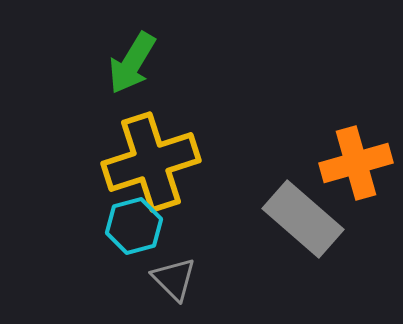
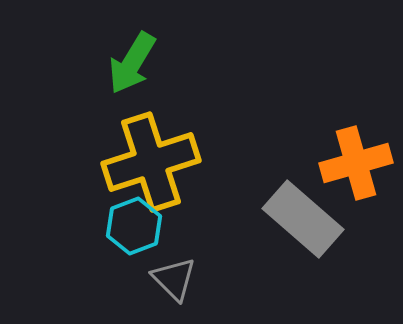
cyan hexagon: rotated 6 degrees counterclockwise
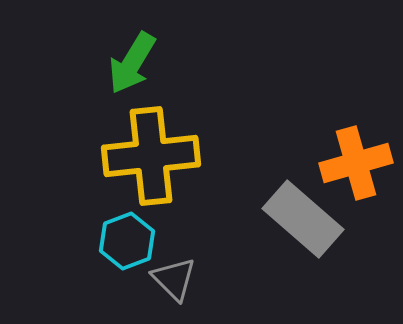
yellow cross: moved 6 px up; rotated 12 degrees clockwise
cyan hexagon: moved 7 px left, 15 px down
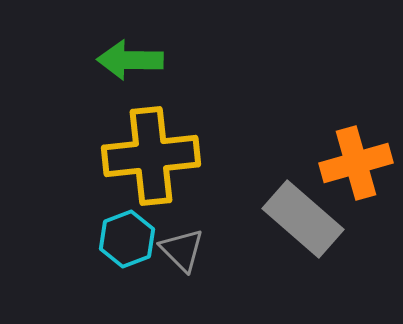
green arrow: moved 2 px left, 3 px up; rotated 60 degrees clockwise
cyan hexagon: moved 2 px up
gray triangle: moved 8 px right, 29 px up
